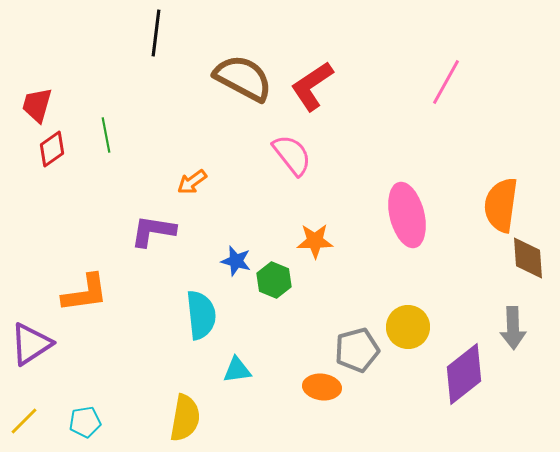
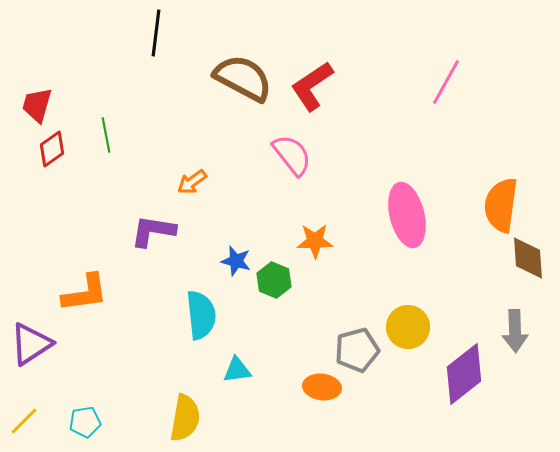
gray arrow: moved 2 px right, 3 px down
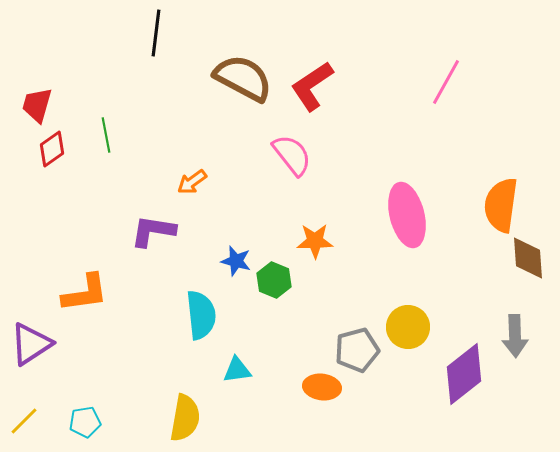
gray arrow: moved 5 px down
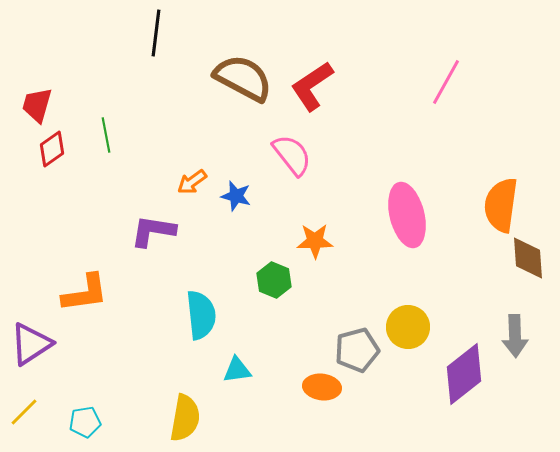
blue star: moved 65 px up
yellow line: moved 9 px up
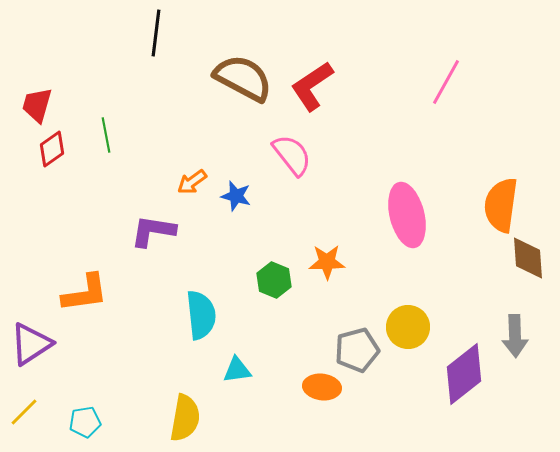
orange star: moved 12 px right, 21 px down
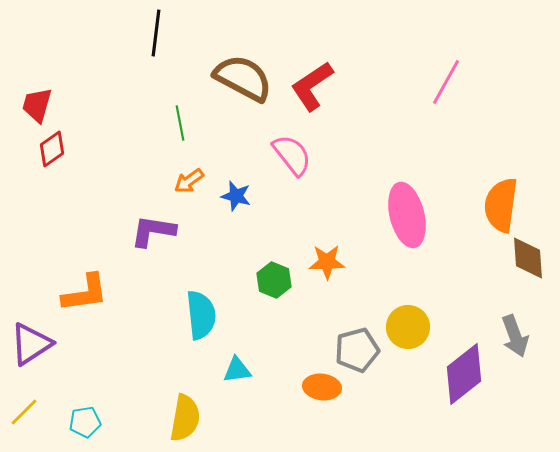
green line: moved 74 px right, 12 px up
orange arrow: moved 3 px left, 1 px up
gray arrow: rotated 18 degrees counterclockwise
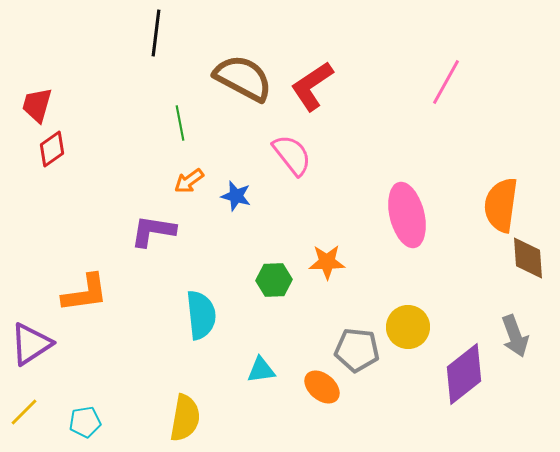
green hexagon: rotated 24 degrees counterclockwise
gray pentagon: rotated 21 degrees clockwise
cyan triangle: moved 24 px right
orange ellipse: rotated 33 degrees clockwise
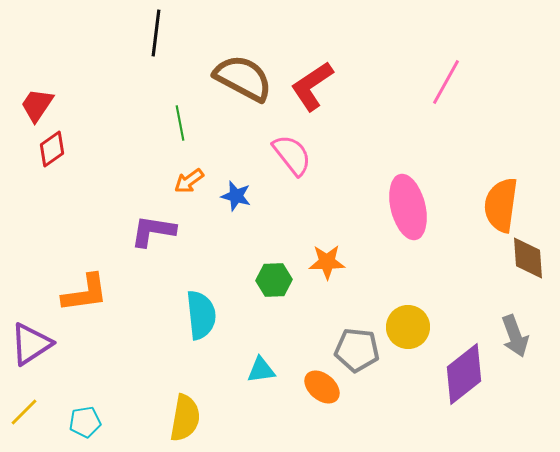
red trapezoid: rotated 18 degrees clockwise
pink ellipse: moved 1 px right, 8 px up
